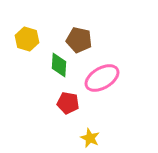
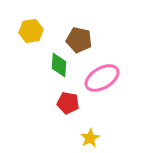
yellow hexagon: moved 4 px right, 8 px up; rotated 25 degrees counterclockwise
yellow star: rotated 18 degrees clockwise
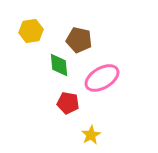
green diamond: rotated 10 degrees counterclockwise
yellow star: moved 1 px right, 3 px up
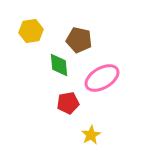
red pentagon: rotated 20 degrees counterclockwise
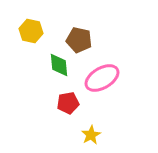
yellow hexagon: rotated 20 degrees clockwise
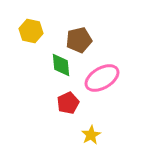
brown pentagon: rotated 25 degrees counterclockwise
green diamond: moved 2 px right
red pentagon: rotated 15 degrees counterclockwise
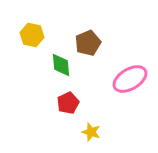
yellow hexagon: moved 1 px right, 4 px down
brown pentagon: moved 9 px right, 3 px down; rotated 10 degrees counterclockwise
pink ellipse: moved 28 px right, 1 px down
yellow star: moved 3 px up; rotated 24 degrees counterclockwise
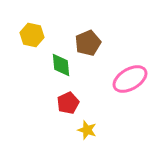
yellow star: moved 4 px left, 2 px up
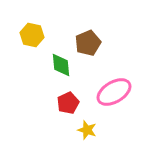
pink ellipse: moved 16 px left, 13 px down
